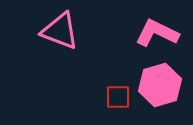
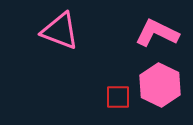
pink hexagon: rotated 18 degrees counterclockwise
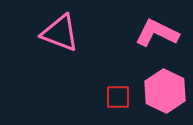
pink triangle: moved 2 px down
pink hexagon: moved 5 px right, 6 px down
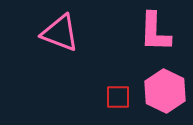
pink L-shape: moved 2 px left, 1 px up; rotated 114 degrees counterclockwise
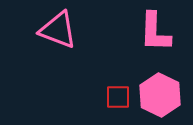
pink triangle: moved 2 px left, 3 px up
pink hexagon: moved 5 px left, 4 px down
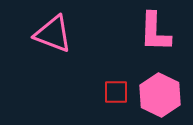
pink triangle: moved 5 px left, 4 px down
red square: moved 2 px left, 5 px up
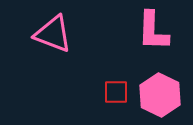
pink L-shape: moved 2 px left, 1 px up
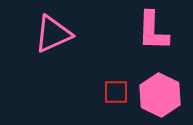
pink triangle: rotated 45 degrees counterclockwise
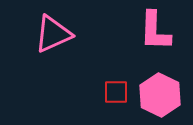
pink L-shape: moved 2 px right
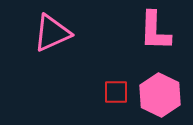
pink triangle: moved 1 px left, 1 px up
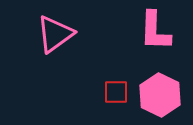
pink triangle: moved 3 px right, 1 px down; rotated 12 degrees counterclockwise
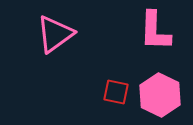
red square: rotated 12 degrees clockwise
